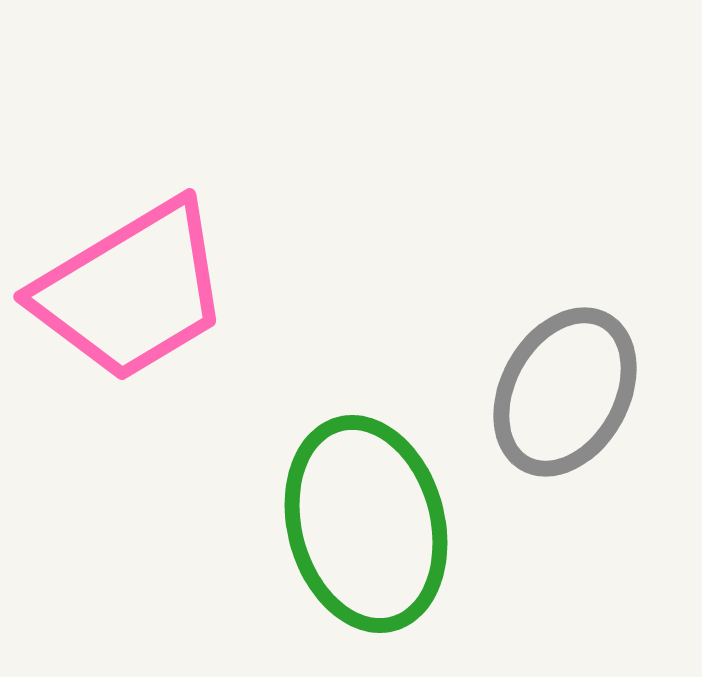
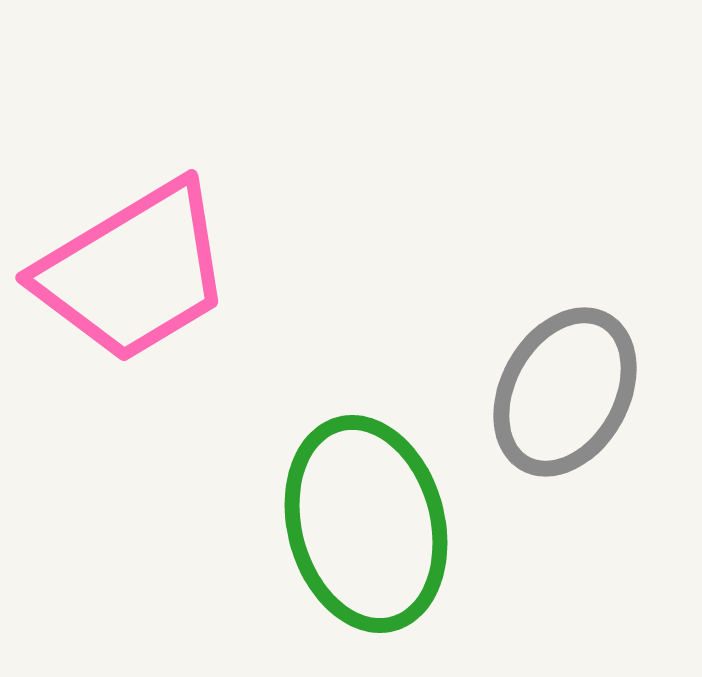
pink trapezoid: moved 2 px right, 19 px up
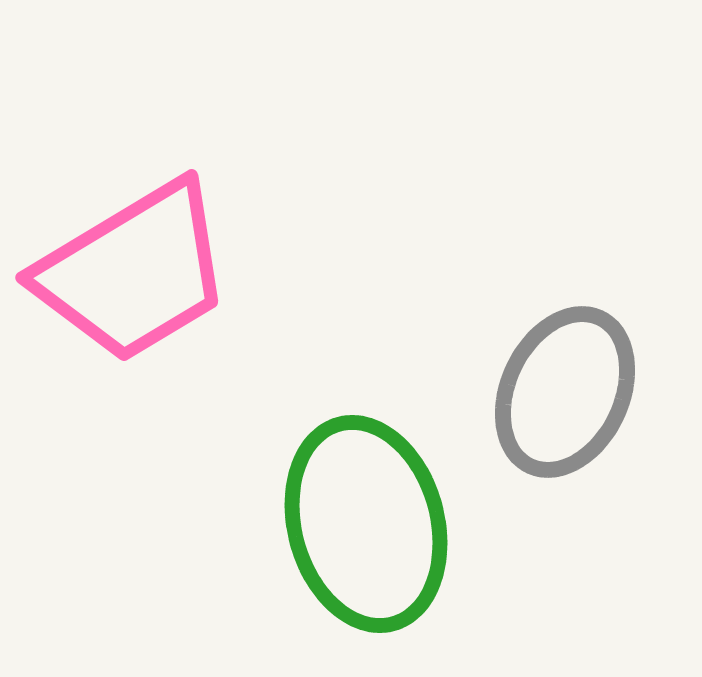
gray ellipse: rotated 4 degrees counterclockwise
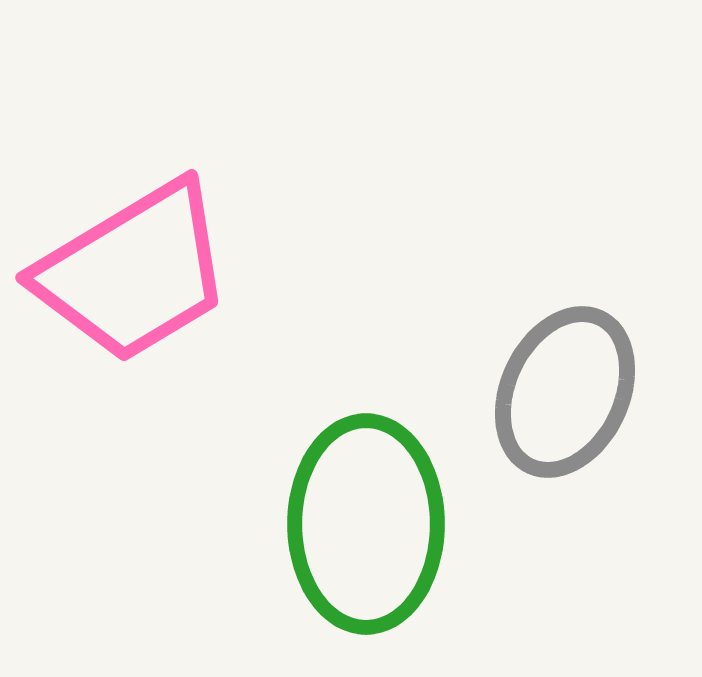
green ellipse: rotated 15 degrees clockwise
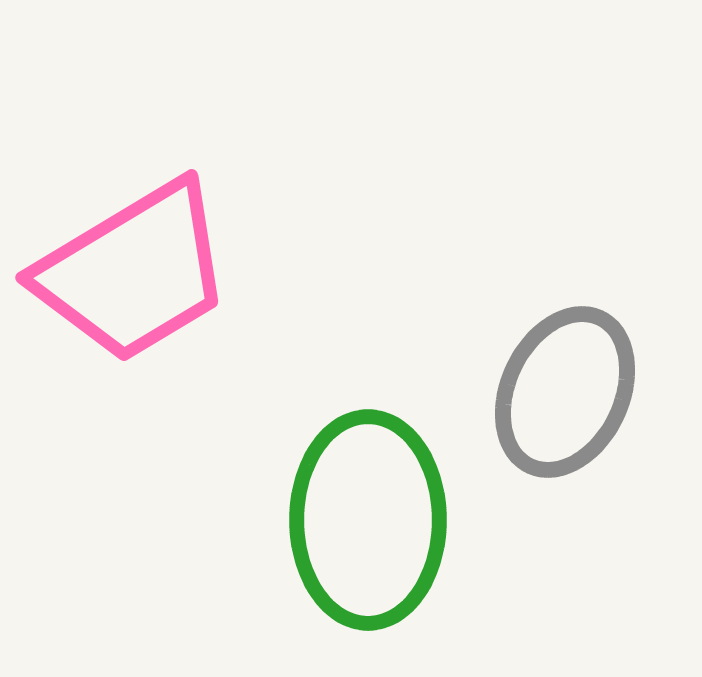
green ellipse: moved 2 px right, 4 px up
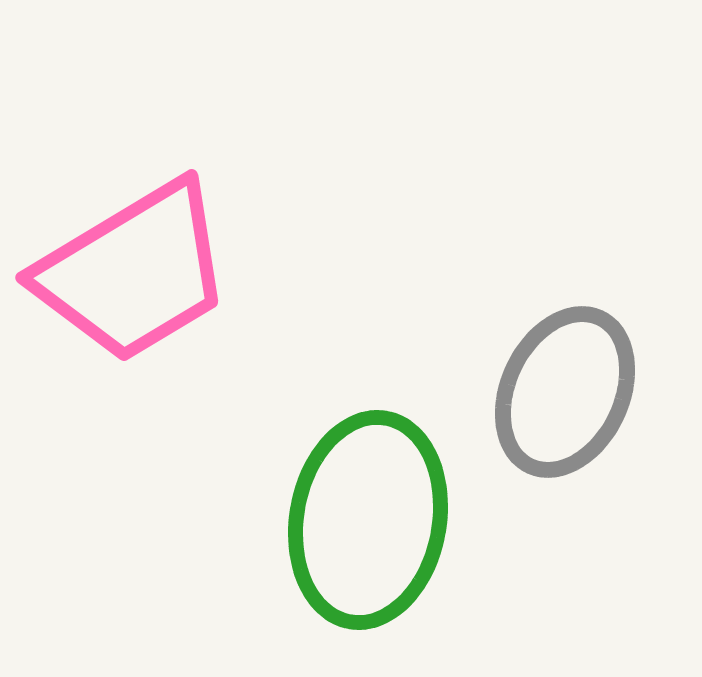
green ellipse: rotated 10 degrees clockwise
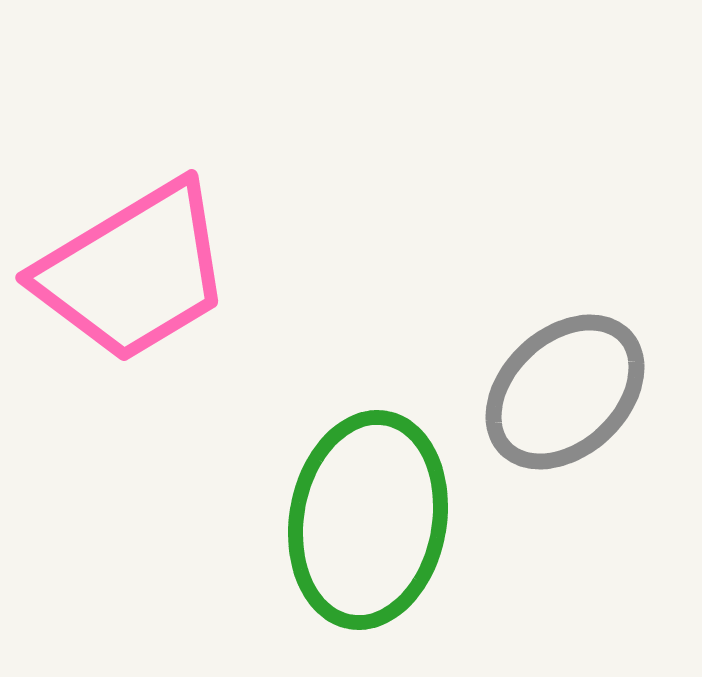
gray ellipse: rotated 22 degrees clockwise
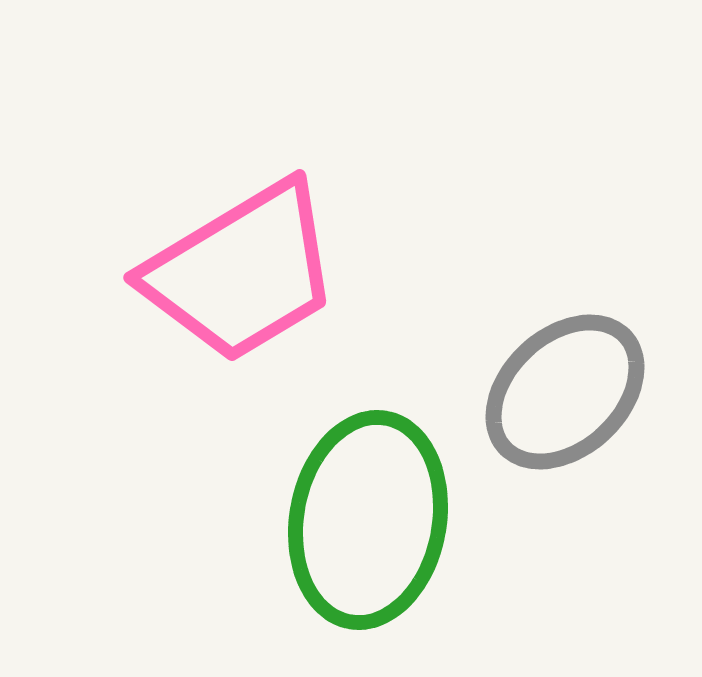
pink trapezoid: moved 108 px right
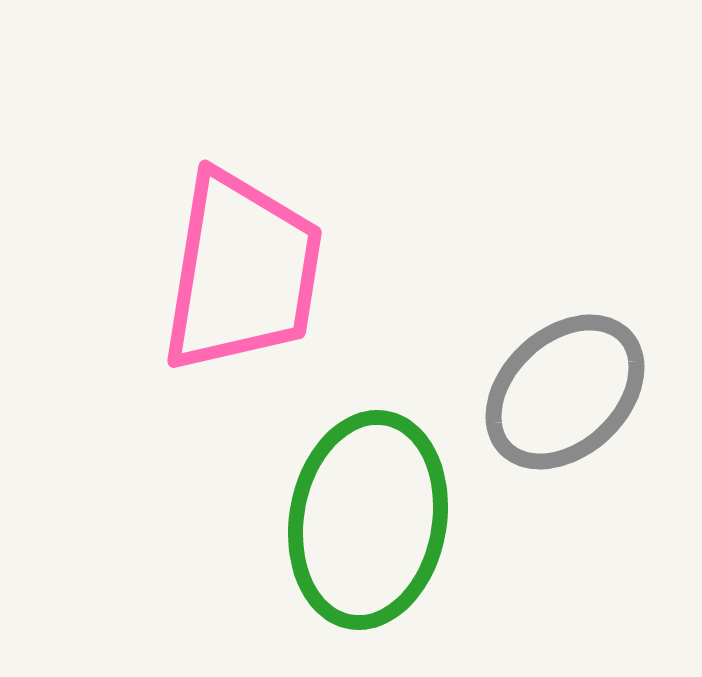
pink trapezoid: rotated 50 degrees counterclockwise
